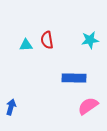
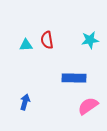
blue arrow: moved 14 px right, 5 px up
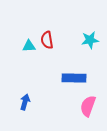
cyan triangle: moved 3 px right, 1 px down
pink semicircle: rotated 35 degrees counterclockwise
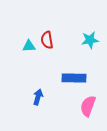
blue arrow: moved 13 px right, 5 px up
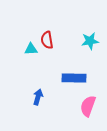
cyan star: moved 1 px down
cyan triangle: moved 2 px right, 3 px down
